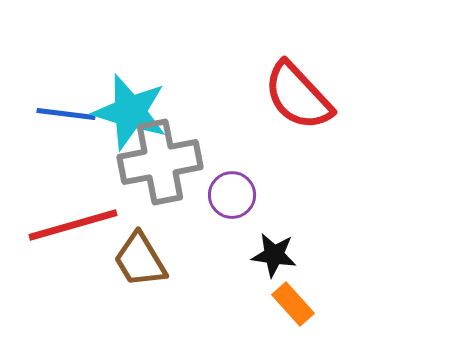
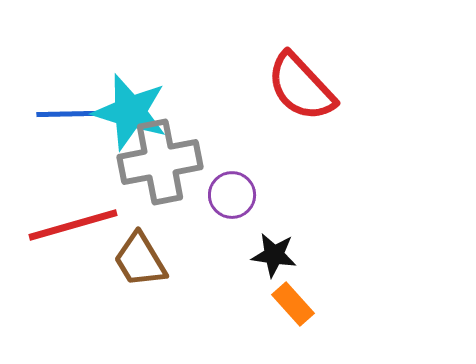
red semicircle: moved 3 px right, 9 px up
blue line: rotated 8 degrees counterclockwise
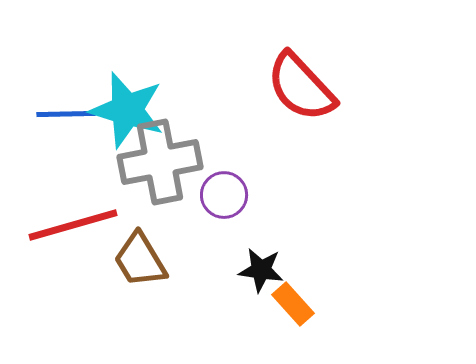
cyan star: moved 3 px left, 2 px up
purple circle: moved 8 px left
black star: moved 13 px left, 15 px down
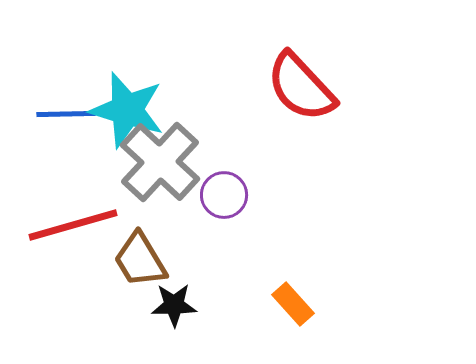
gray cross: rotated 36 degrees counterclockwise
black star: moved 87 px left, 35 px down; rotated 9 degrees counterclockwise
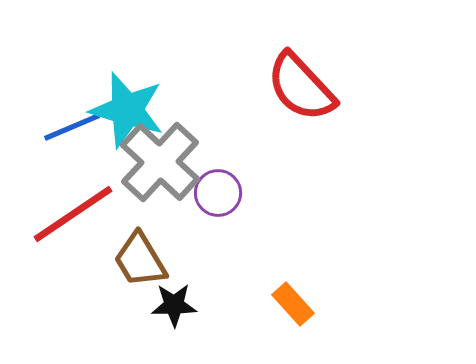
blue line: moved 6 px right, 13 px down; rotated 22 degrees counterclockwise
purple circle: moved 6 px left, 2 px up
red line: moved 11 px up; rotated 18 degrees counterclockwise
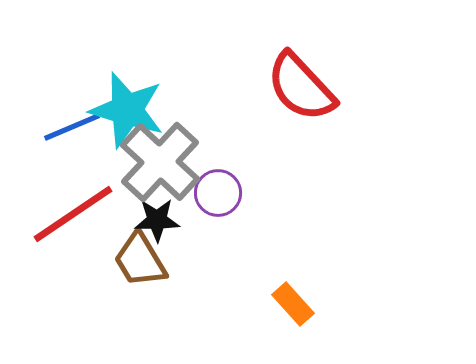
black star: moved 17 px left, 85 px up
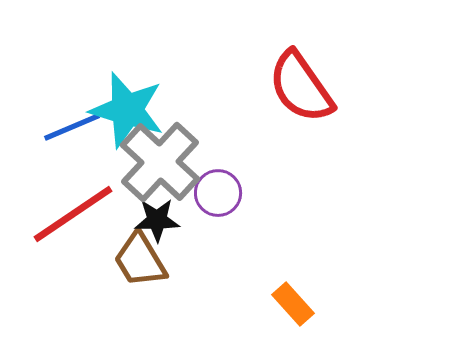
red semicircle: rotated 8 degrees clockwise
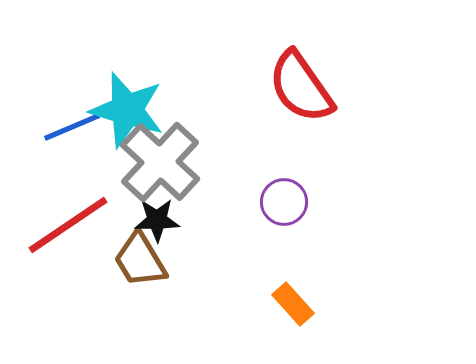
purple circle: moved 66 px right, 9 px down
red line: moved 5 px left, 11 px down
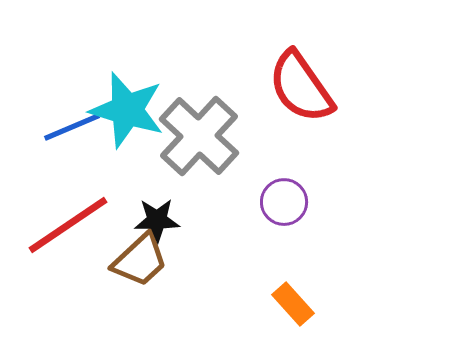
gray cross: moved 39 px right, 26 px up
brown trapezoid: rotated 102 degrees counterclockwise
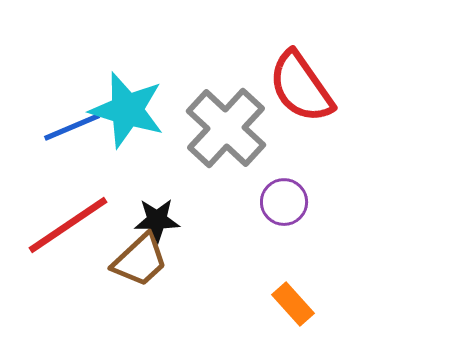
gray cross: moved 27 px right, 8 px up
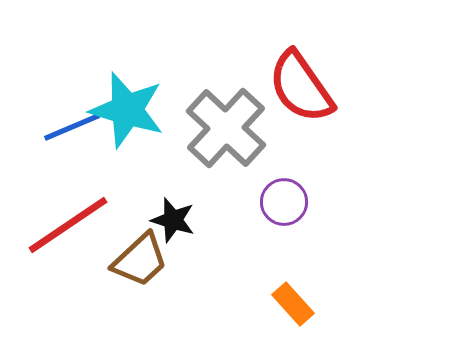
black star: moved 16 px right; rotated 18 degrees clockwise
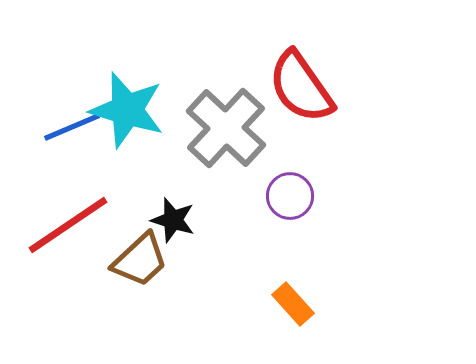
purple circle: moved 6 px right, 6 px up
